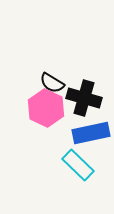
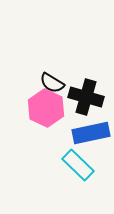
black cross: moved 2 px right, 1 px up
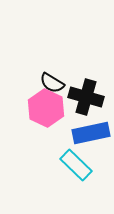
cyan rectangle: moved 2 px left
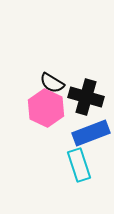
blue rectangle: rotated 9 degrees counterclockwise
cyan rectangle: moved 3 px right; rotated 28 degrees clockwise
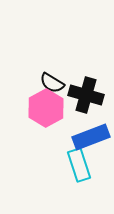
black cross: moved 2 px up
pink hexagon: rotated 6 degrees clockwise
blue rectangle: moved 4 px down
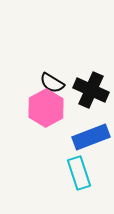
black cross: moved 5 px right, 5 px up; rotated 8 degrees clockwise
cyan rectangle: moved 8 px down
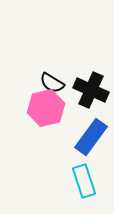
pink hexagon: rotated 15 degrees clockwise
blue rectangle: rotated 33 degrees counterclockwise
cyan rectangle: moved 5 px right, 8 px down
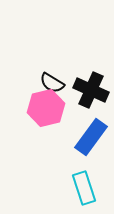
cyan rectangle: moved 7 px down
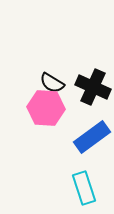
black cross: moved 2 px right, 3 px up
pink hexagon: rotated 18 degrees clockwise
blue rectangle: moved 1 px right; rotated 18 degrees clockwise
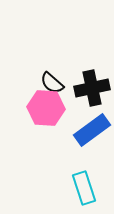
black semicircle: rotated 10 degrees clockwise
black cross: moved 1 px left, 1 px down; rotated 36 degrees counterclockwise
blue rectangle: moved 7 px up
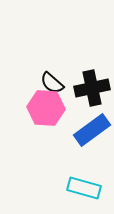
cyan rectangle: rotated 56 degrees counterclockwise
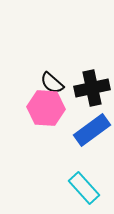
cyan rectangle: rotated 32 degrees clockwise
